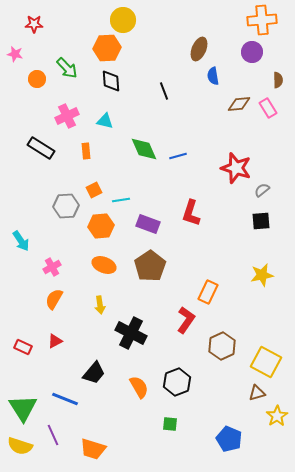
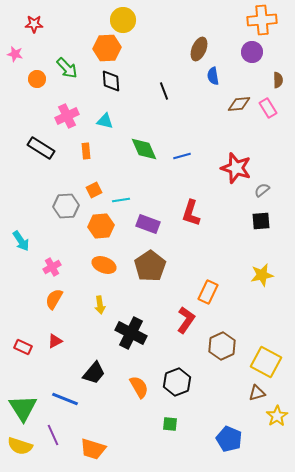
blue line at (178, 156): moved 4 px right
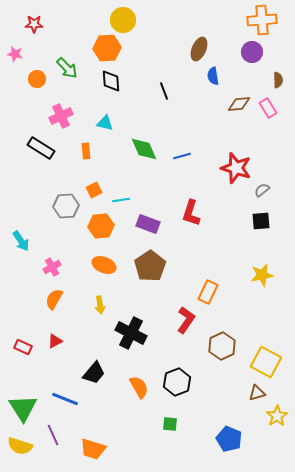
pink cross at (67, 116): moved 6 px left
cyan triangle at (105, 121): moved 2 px down
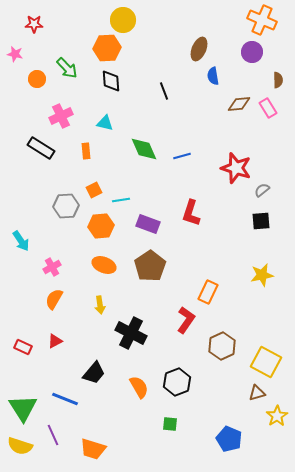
orange cross at (262, 20): rotated 28 degrees clockwise
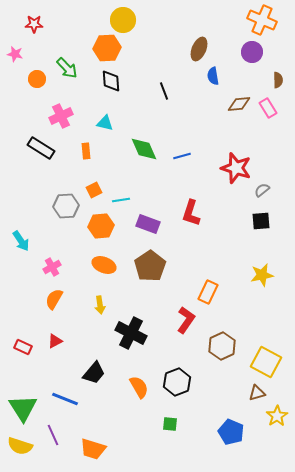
blue pentagon at (229, 439): moved 2 px right, 7 px up
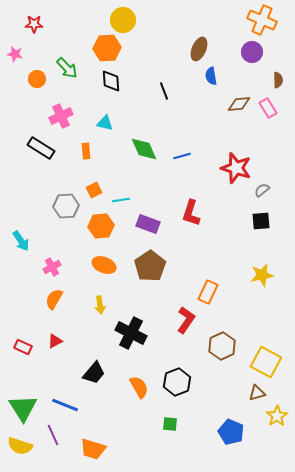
blue semicircle at (213, 76): moved 2 px left
blue line at (65, 399): moved 6 px down
